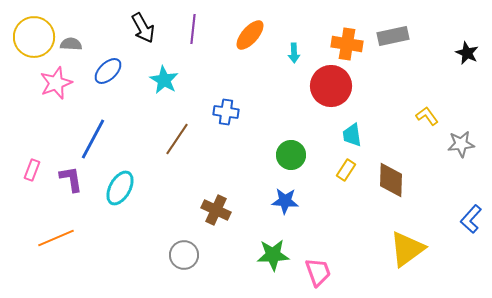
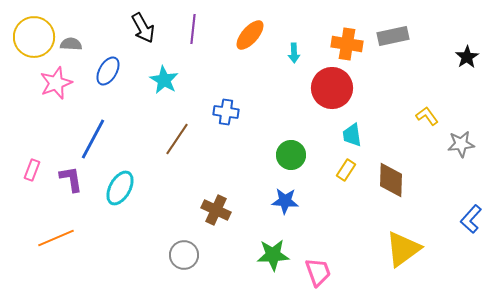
black star: moved 4 px down; rotated 15 degrees clockwise
blue ellipse: rotated 16 degrees counterclockwise
red circle: moved 1 px right, 2 px down
yellow triangle: moved 4 px left
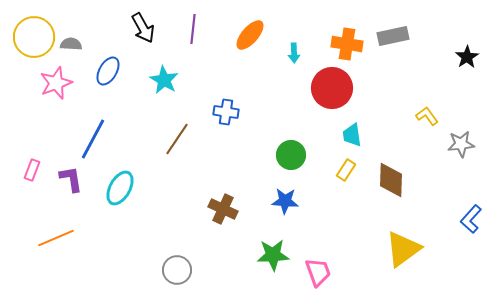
brown cross: moved 7 px right, 1 px up
gray circle: moved 7 px left, 15 px down
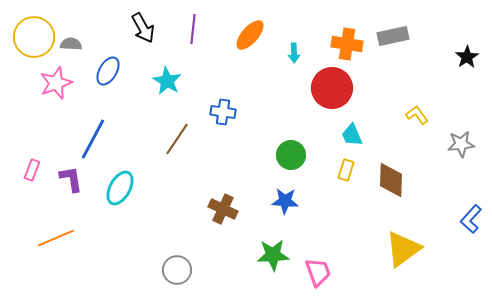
cyan star: moved 3 px right, 1 px down
blue cross: moved 3 px left
yellow L-shape: moved 10 px left, 1 px up
cyan trapezoid: rotated 15 degrees counterclockwise
yellow rectangle: rotated 15 degrees counterclockwise
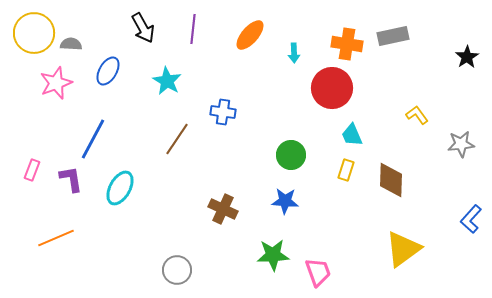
yellow circle: moved 4 px up
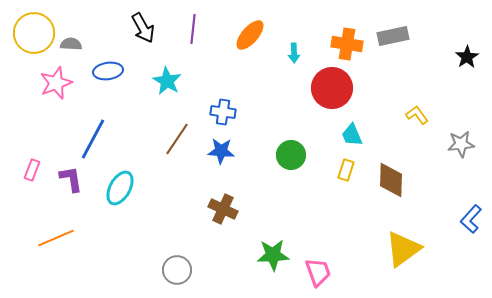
blue ellipse: rotated 52 degrees clockwise
blue star: moved 64 px left, 50 px up
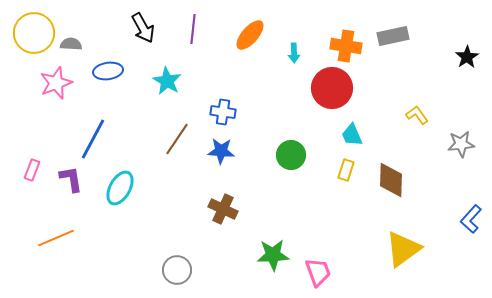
orange cross: moved 1 px left, 2 px down
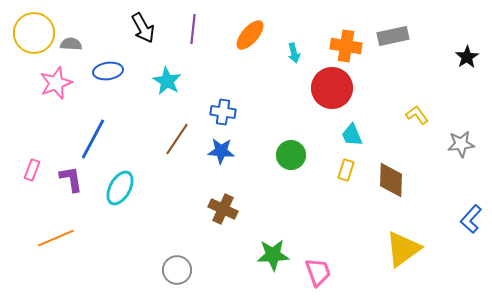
cyan arrow: rotated 12 degrees counterclockwise
